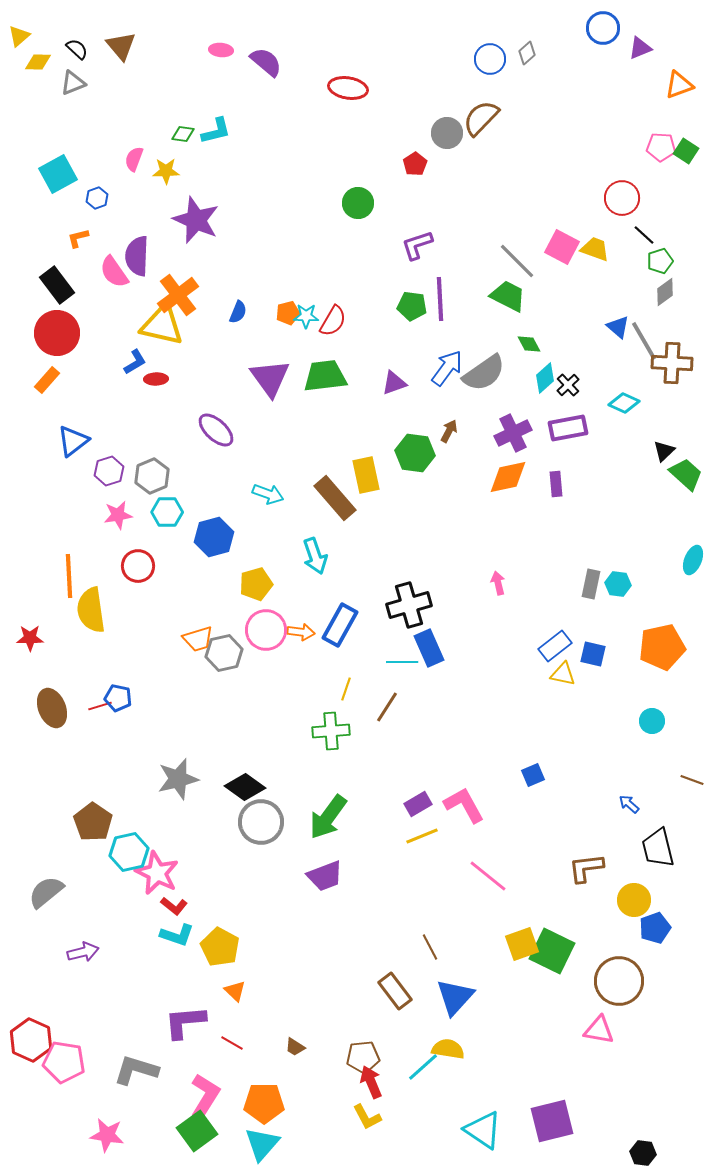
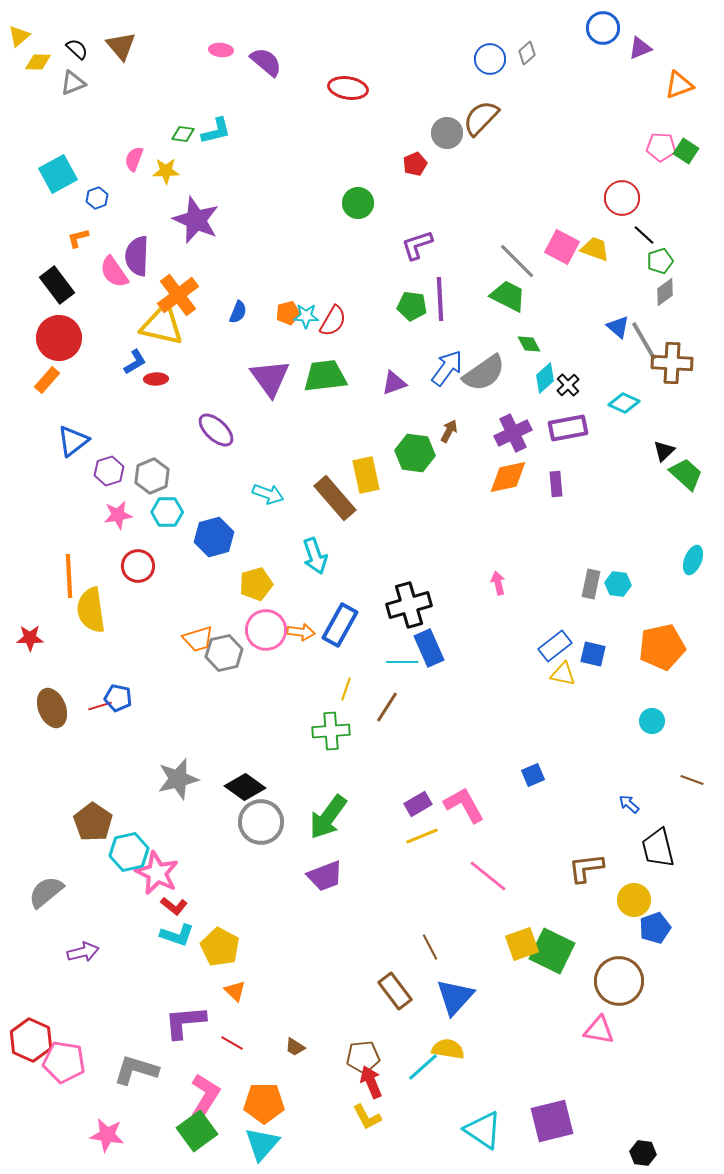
red pentagon at (415, 164): rotated 10 degrees clockwise
red circle at (57, 333): moved 2 px right, 5 px down
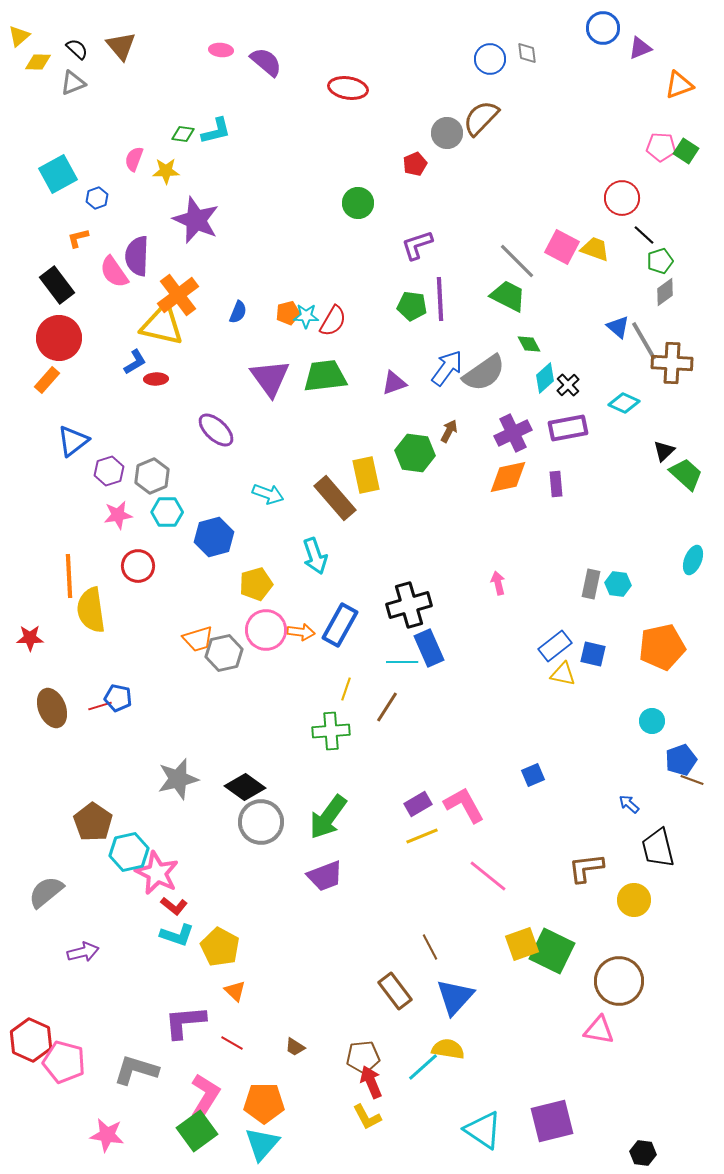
gray diamond at (527, 53): rotated 55 degrees counterclockwise
blue pentagon at (655, 928): moved 26 px right, 168 px up
pink pentagon at (64, 1062): rotated 6 degrees clockwise
